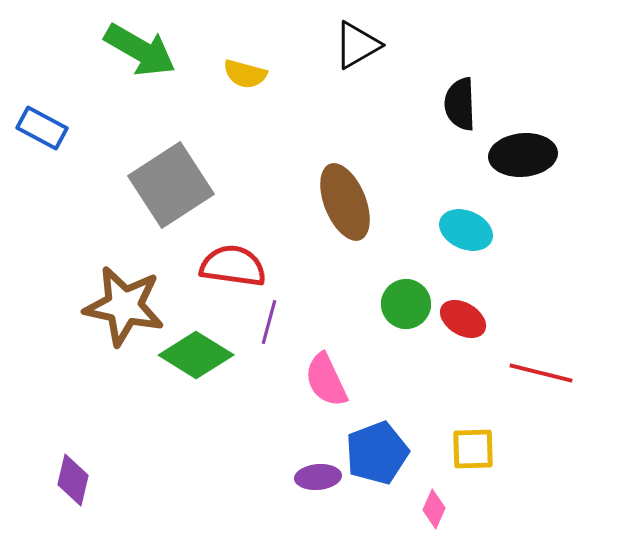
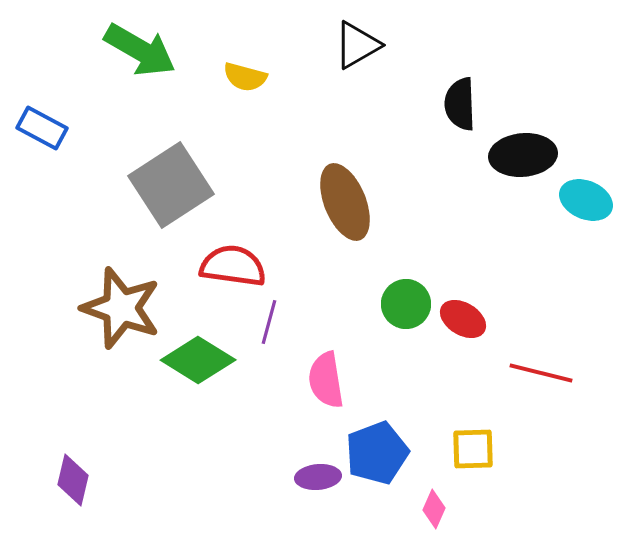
yellow semicircle: moved 3 px down
cyan ellipse: moved 120 px right, 30 px up
brown star: moved 3 px left, 2 px down; rotated 8 degrees clockwise
green diamond: moved 2 px right, 5 px down
pink semicircle: rotated 16 degrees clockwise
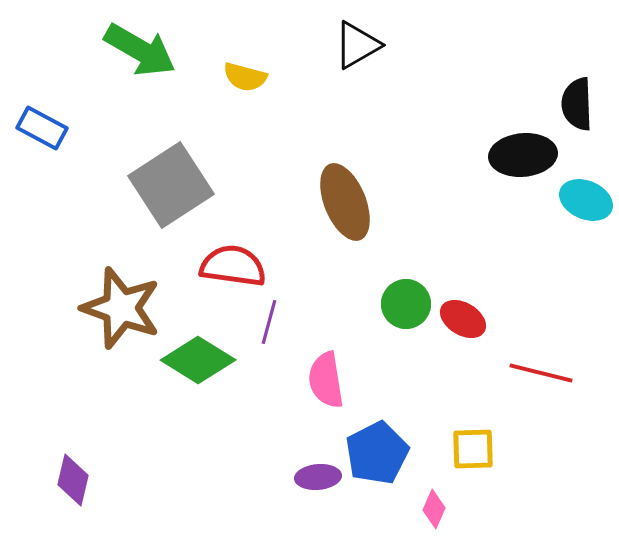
black semicircle: moved 117 px right
blue pentagon: rotated 6 degrees counterclockwise
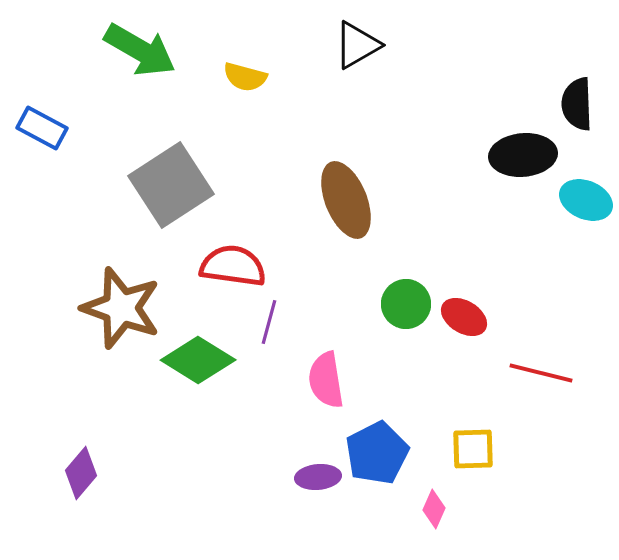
brown ellipse: moved 1 px right, 2 px up
red ellipse: moved 1 px right, 2 px up
purple diamond: moved 8 px right, 7 px up; rotated 27 degrees clockwise
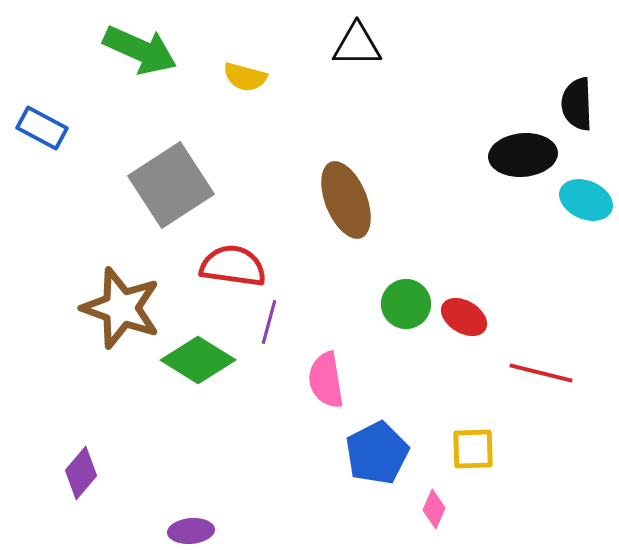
black triangle: rotated 30 degrees clockwise
green arrow: rotated 6 degrees counterclockwise
purple ellipse: moved 127 px left, 54 px down
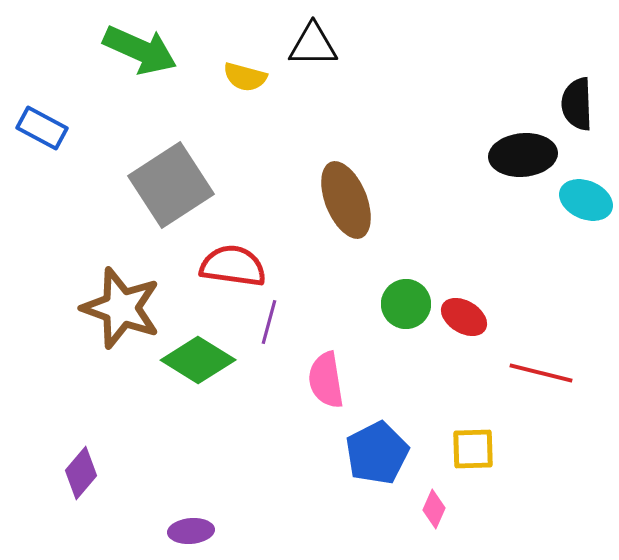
black triangle: moved 44 px left
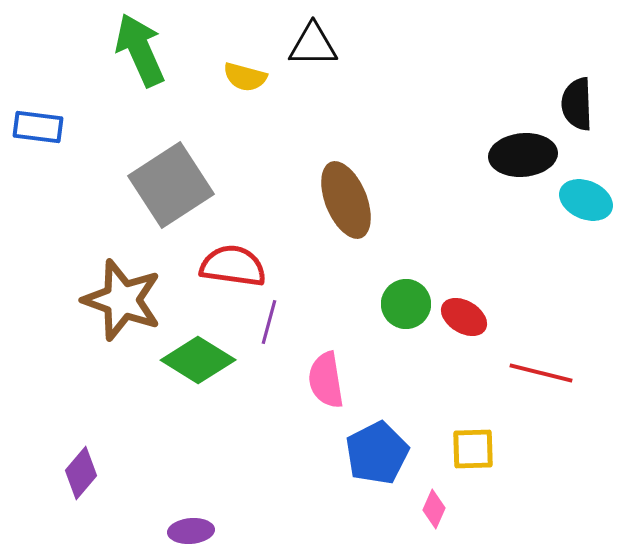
green arrow: rotated 138 degrees counterclockwise
blue rectangle: moved 4 px left, 1 px up; rotated 21 degrees counterclockwise
brown star: moved 1 px right, 8 px up
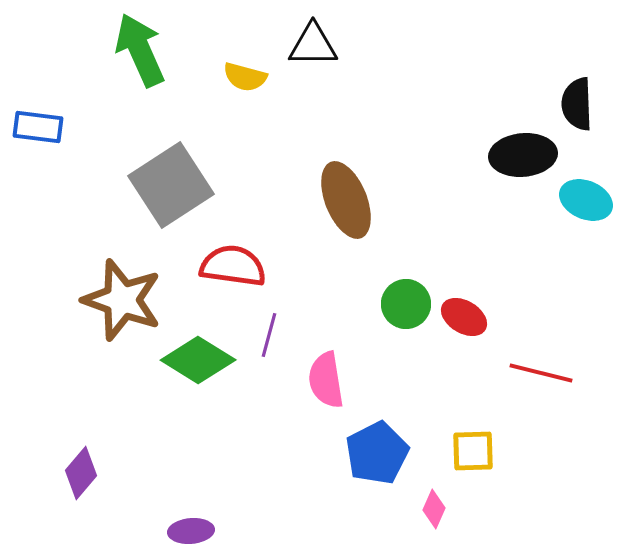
purple line: moved 13 px down
yellow square: moved 2 px down
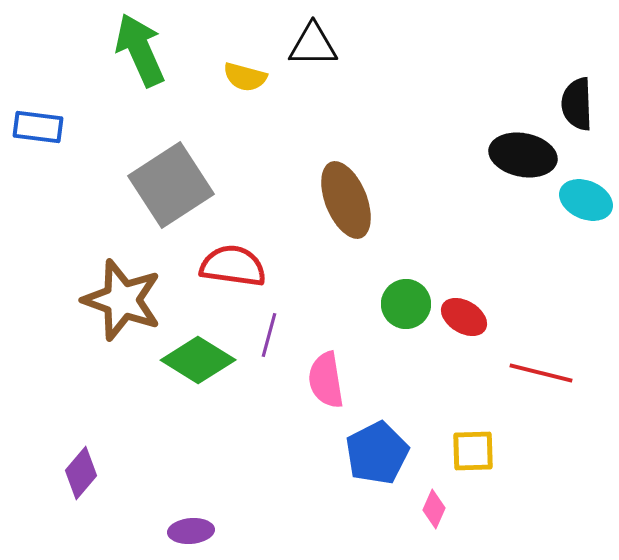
black ellipse: rotated 16 degrees clockwise
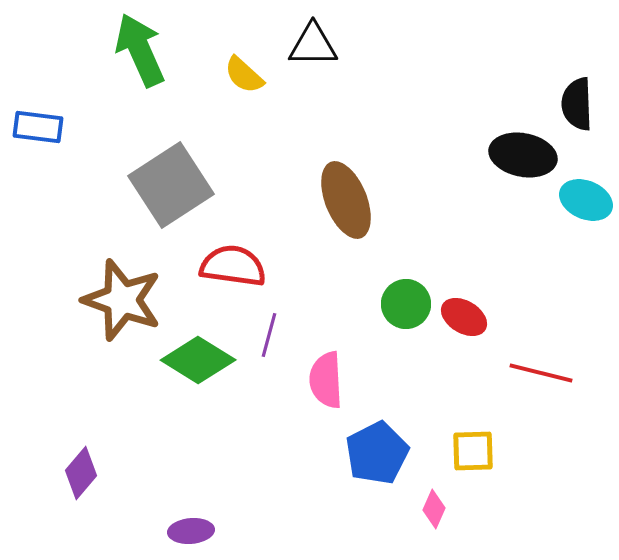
yellow semicircle: moved 1 px left, 2 px up; rotated 27 degrees clockwise
pink semicircle: rotated 6 degrees clockwise
